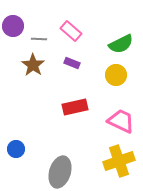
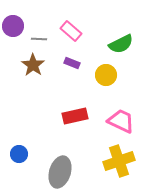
yellow circle: moved 10 px left
red rectangle: moved 9 px down
blue circle: moved 3 px right, 5 px down
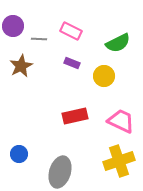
pink rectangle: rotated 15 degrees counterclockwise
green semicircle: moved 3 px left, 1 px up
brown star: moved 12 px left, 1 px down; rotated 10 degrees clockwise
yellow circle: moved 2 px left, 1 px down
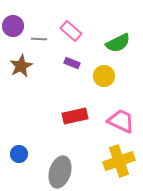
pink rectangle: rotated 15 degrees clockwise
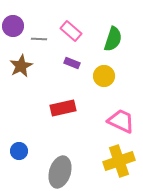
green semicircle: moved 5 px left, 4 px up; rotated 45 degrees counterclockwise
red rectangle: moved 12 px left, 8 px up
blue circle: moved 3 px up
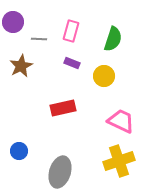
purple circle: moved 4 px up
pink rectangle: rotated 65 degrees clockwise
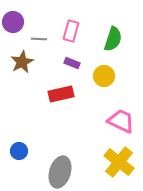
brown star: moved 1 px right, 4 px up
red rectangle: moved 2 px left, 14 px up
yellow cross: moved 1 px down; rotated 32 degrees counterclockwise
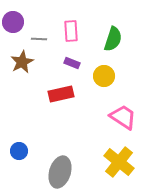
pink rectangle: rotated 20 degrees counterclockwise
pink trapezoid: moved 2 px right, 4 px up; rotated 8 degrees clockwise
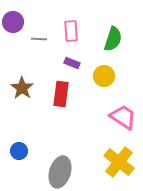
brown star: moved 26 px down; rotated 10 degrees counterclockwise
red rectangle: rotated 70 degrees counterclockwise
